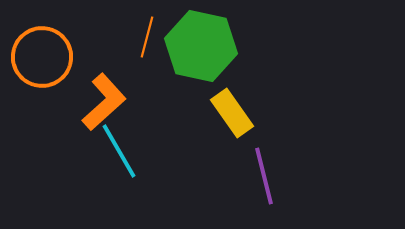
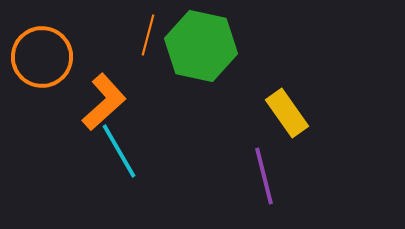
orange line: moved 1 px right, 2 px up
yellow rectangle: moved 55 px right
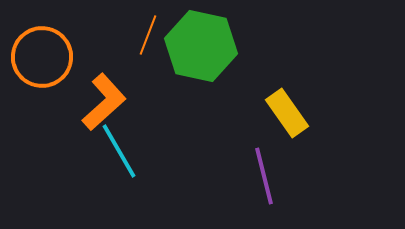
orange line: rotated 6 degrees clockwise
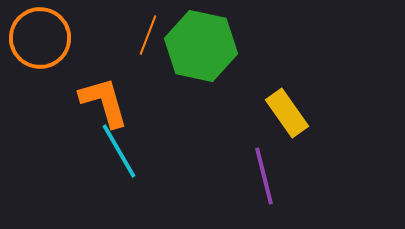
orange circle: moved 2 px left, 19 px up
orange L-shape: rotated 64 degrees counterclockwise
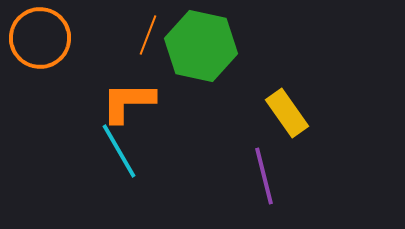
orange L-shape: moved 24 px right; rotated 74 degrees counterclockwise
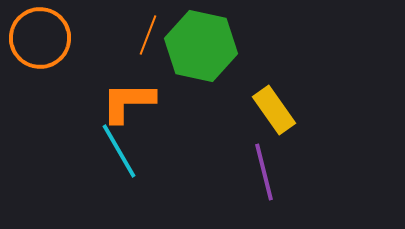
yellow rectangle: moved 13 px left, 3 px up
purple line: moved 4 px up
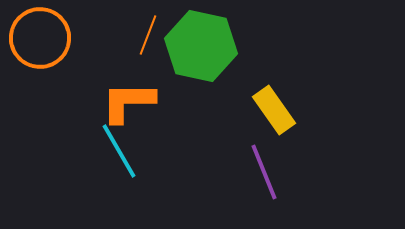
purple line: rotated 8 degrees counterclockwise
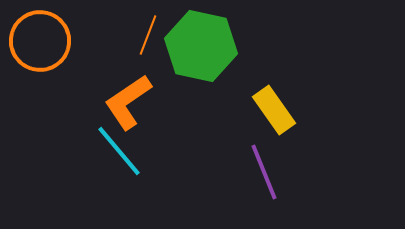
orange circle: moved 3 px down
orange L-shape: rotated 34 degrees counterclockwise
cyan line: rotated 10 degrees counterclockwise
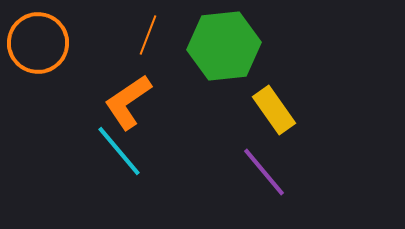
orange circle: moved 2 px left, 2 px down
green hexagon: moved 23 px right; rotated 18 degrees counterclockwise
purple line: rotated 18 degrees counterclockwise
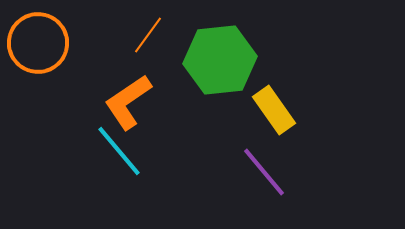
orange line: rotated 15 degrees clockwise
green hexagon: moved 4 px left, 14 px down
